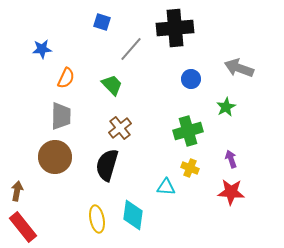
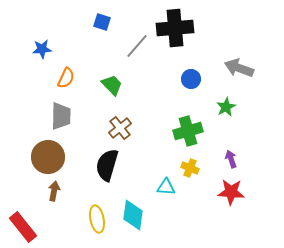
gray line: moved 6 px right, 3 px up
brown circle: moved 7 px left
brown arrow: moved 37 px right
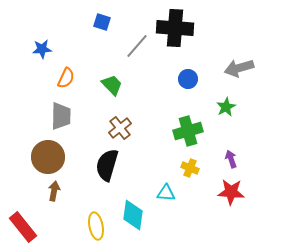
black cross: rotated 9 degrees clockwise
gray arrow: rotated 36 degrees counterclockwise
blue circle: moved 3 px left
cyan triangle: moved 6 px down
yellow ellipse: moved 1 px left, 7 px down
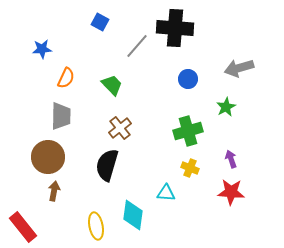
blue square: moved 2 px left; rotated 12 degrees clockwise
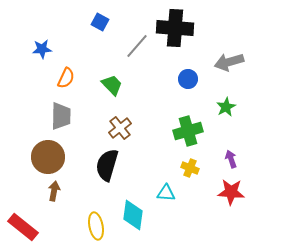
gray arrow: moved 10 px left, 6 px up
red rectangle: rotated 12 degrees counterclockwise
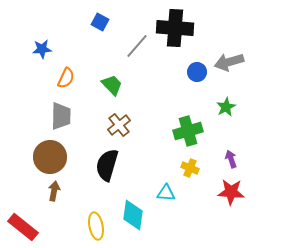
blue circle: moved 9 px right, 7 px up
brown cross: moved 1 px left, 3 px up
brown circle: moved 2 px right
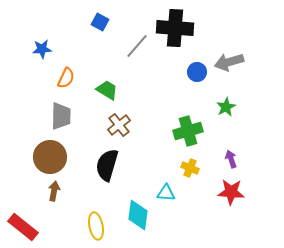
green trapezoid: moved 5 px left, 5 px down; rotated 15 degrees counterclockwise
cyan diamond: moved 5 px right
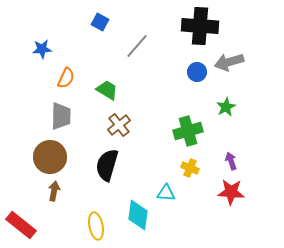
black cross: moved 25 px right, 2 px up
purple arrow: moved 2 px down
red rectangle: moved 2 px left, 2 px up
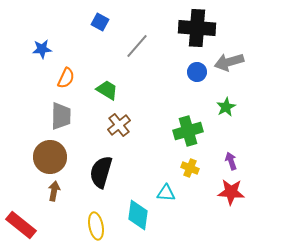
black cross: moved 3 px left, 2 px down
black semicircle: moved 6 px left, 7 px down
